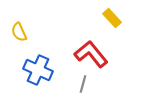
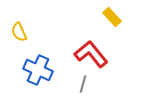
yellow rectangle: moved 1 px up
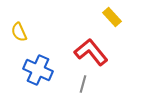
red L-shape: moved 2 px up
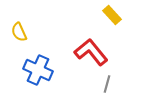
yellow rectangle: moved 2 px up
gray line: moved 24 px right
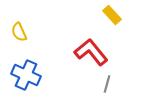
blue cross: moved 12 px left, 5 px down
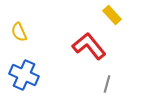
red L-shape: moved 2 px left, 6 px up
blue cross: moved 2 px left
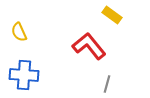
yellow rectangle: rotated 12 degrees counterclockwise
blue cross: rotated 20 degrees counterclockwise
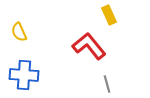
yellow rectangle: moved 3 px left; rotated 30 degrees clockwise
gray line: rotated 30 degrees counterclockwise
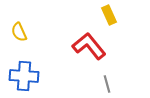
blue cross: moved 1 px down
